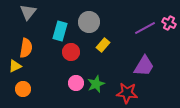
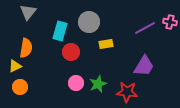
pink cross: moved 1 px right, 1 px up; rotated 16 degrees counterclockwise
yellow rectangle: moved 3 px right, 1 px up; rotated 40 degrees clockwise
green star: moved 2 px right
orange circle: moved 3 px left, 2 px up
red star: moved 1 px up
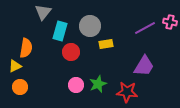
gray triangle: moved 15 px right
gray circle: moved 1 px right, 4 px down
pink circle: moved 2 px down
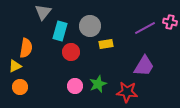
pink circle: moved 1 px left, 1 px down
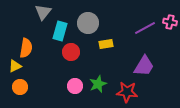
gray circle: moved 2 px left, 3 px up
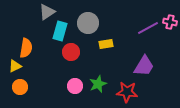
gray triangle: moved 4 px right; rotated 18 degrees clockwise
purple line: moved 3 px right
